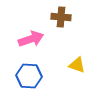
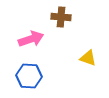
yellow triangle: moved 11 px right, 7 px up
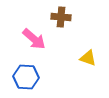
pink arrow: moved 3 px right; rotated 60 degrees clockwise
blue hexagon: moved 3 px left, 1 px down
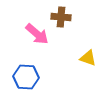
pink arrow: moved 3 px right, 5 px up
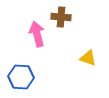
pink arrow: rotated 145 degrees counterclockwise
blue hexagon: moved 5 px left
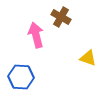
brown cross: rotated 24 degrees clockwise
pink arrow: moved 1 px left, 1 px down
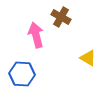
yellow triangle: rotated 12 degrees clockwise
blue hexagon: moved 1 px right, 3 px up
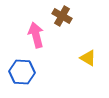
brown cross: moved 1 px right, 1 px up
blue hexagon: moved 2 px up
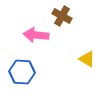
pink arrow: rotated 70 degrees counterclockwise
yellow triangle: moved 1 px left, 1 px down
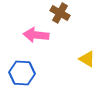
brown cross: moved 2 px left, 3 px up
blue hexagon: moved 1 px down
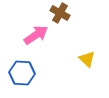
pink arrow: rotated 140 degrees clockwise
yellow triangle: rotated 12 degrees clockwise
